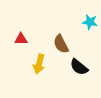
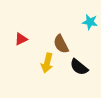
red triangle: rotated 24 degrees counterclockwise
yellow arrow: moved 8 px right, 1 px up
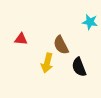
red triangle: rotated 32 degrees clockwise
brown semicircle: moved 1 px down
black semicircle: rotated 30 degrees clockwise
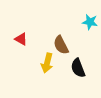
red triangle: rotated 24 degrees clockwise
black semicircle: moved 1 px left, 1 px down
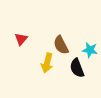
cyan star: moved 28 px down
red triangle: rotated 40 degrees clockwise
black semicircle: moved 1 px left
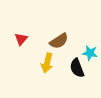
brown semicircle: moved 2 px left, 4 px up; rotated 96 degrees counterclockwise
cyan star: moved 3 px down
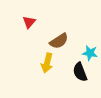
red triangle: moved 8 px right, 17 px up
black semicircle: moved 3 px right, 4 px down
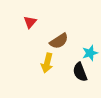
red triangle: moved 1 px right
cyan star: rotated 28 degrees counterclockwise
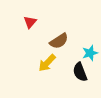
yellow arrow: rotated 30 degrees clockwise
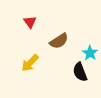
red triangle: rotated 16 degrees counterclockwise
cyan star: rotated 21 degrees counterclockwise
yellow arrow: moved 17 px left
